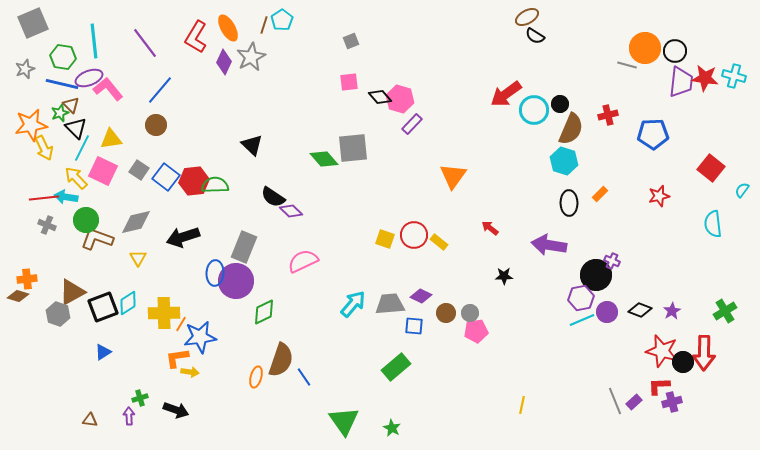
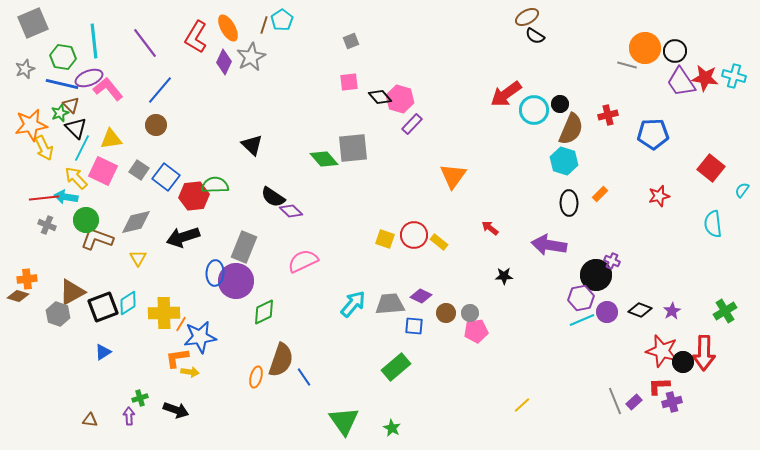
purple trapezoid at (681, 82): rotated 140 degrees clockwise
red hexagon at (194, 181): moved 15 px down
yellow line at (522, 405): rotated 36 degrees clockwise
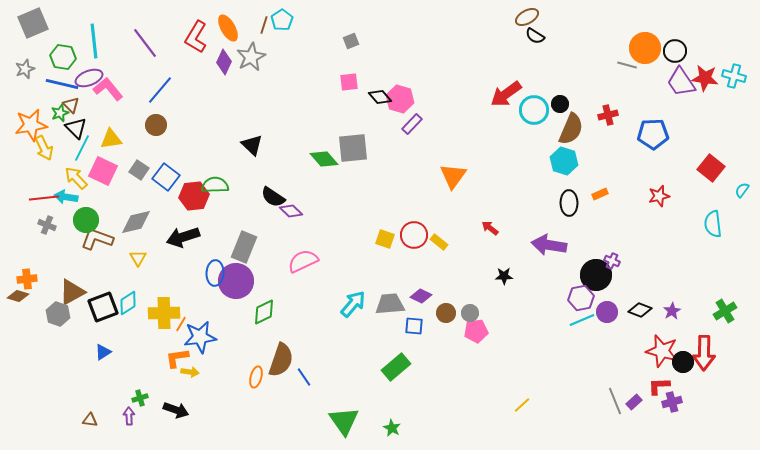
orange rectangle at (600, 194): rotated 21 degrees clockwise
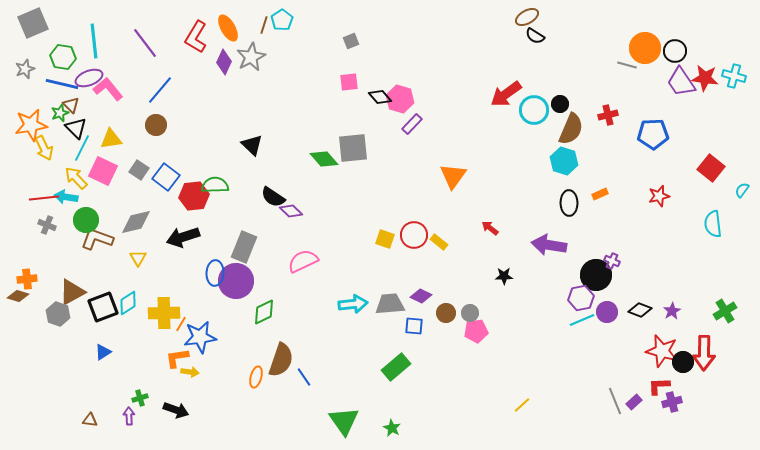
cyan arrow at (353, 304): rotated 44 degrees clockwise
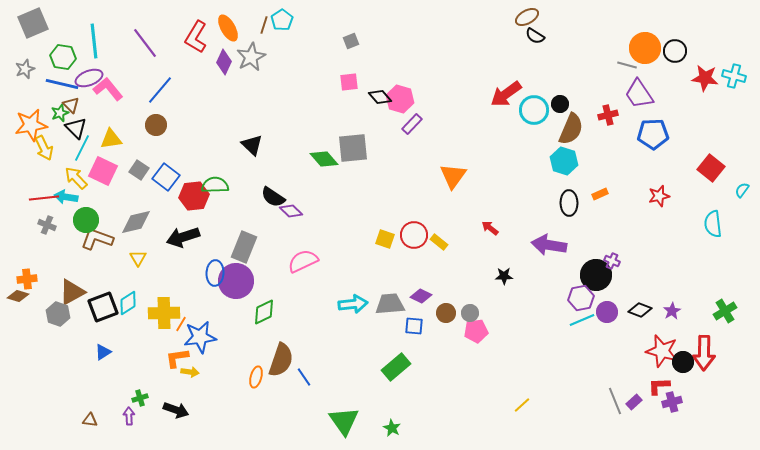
purple trapezoid at (681, 82): moved 42 px left, 12 px down
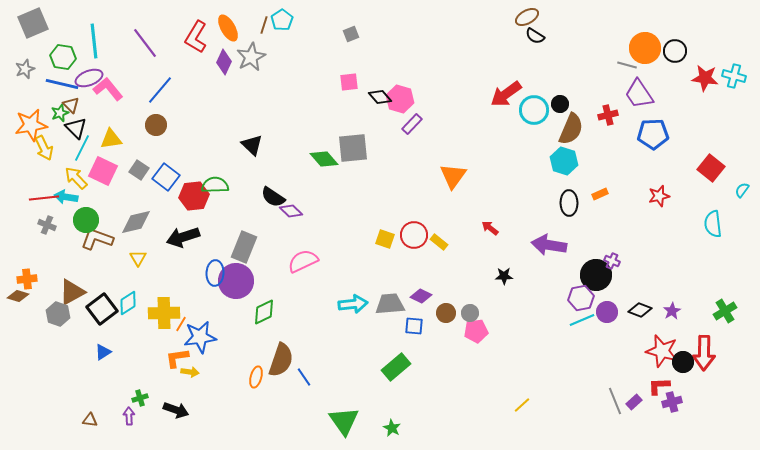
gray square at (351, 41): moved 7 px up
black square at (103, 307): moved 1 px left, 2 px down; rotated 16 degrees counterclockwise
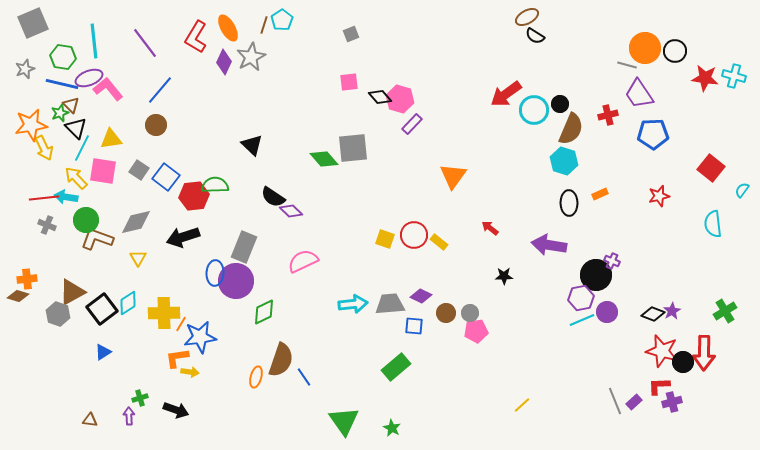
pink square at (103, 171): rotated 16 degrees counterclockwise
black diamond at (640, 310): moved 13 px right, 4 px down
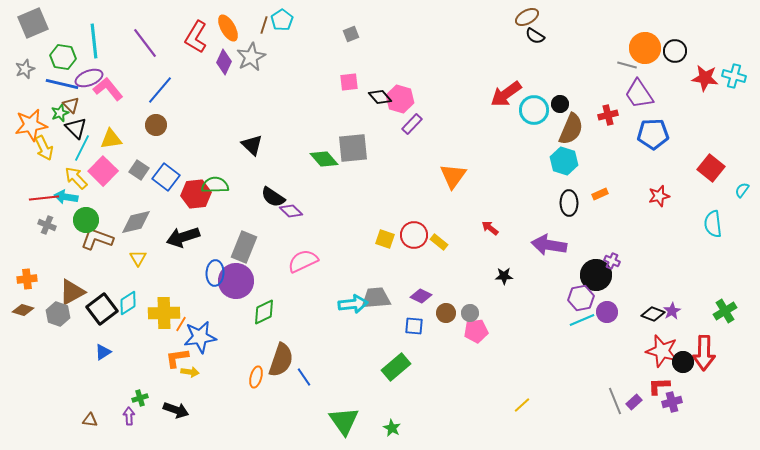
pink square at (103, 171): rotated 36 degrees clockwise
red hexagon at (194, 196): moved 2 px right, 2 px up
brown diamond at (18, 296): moved 5 px right, 14 px down
gray trapezoid at (390, 304): moved 14 px left, 6 px up
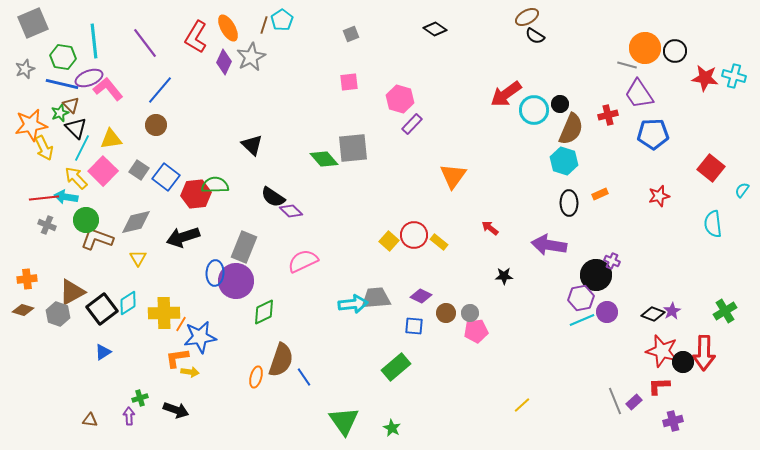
black diamond at (380, 97): moved 55 px right, 68 px up; rotated 15 degrees counterclockwise
yellow square at (385, 239): moved 4 px right, 2 px down; rotated 24 degrees clockwise
purple cross at (672, 402): moved 1 px right, 19 px down
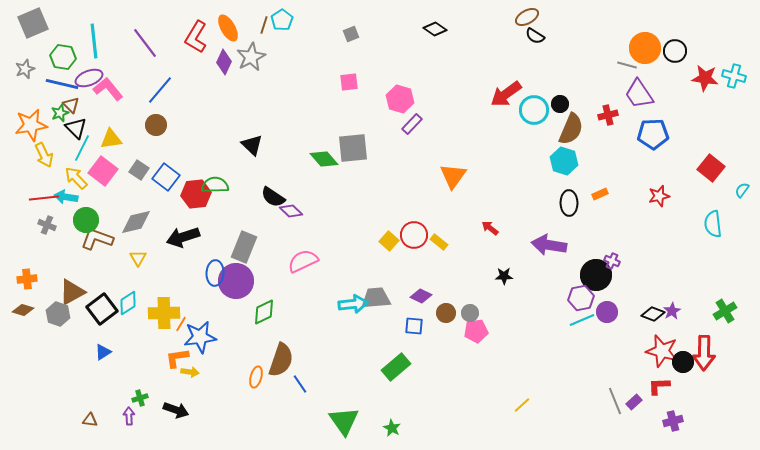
yellow arrow at (44, 148): moved 7 px down
pink square at (103, 171): rotated 8 degrees counterclockwise
blue line at (304, 377): moved 4 px left, 7 px down
